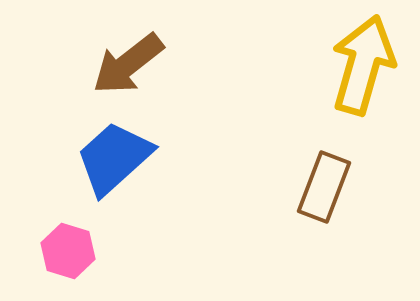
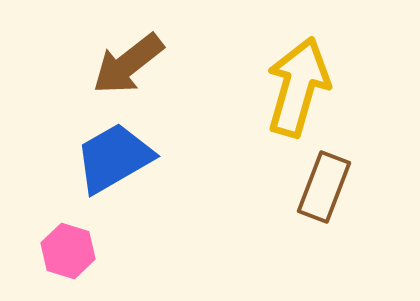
yellow arrow: moved 65 px left, 22 px down
blue trapezoid: rotated 12 degrees clockwise
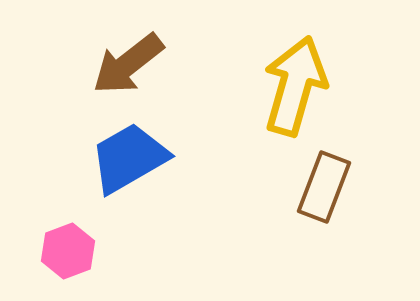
yellow arrow: moved 3 px left, 1 px up
blue trapezoid: moved 15 px right
pink hexagon: rotated 22 degrees clockwise
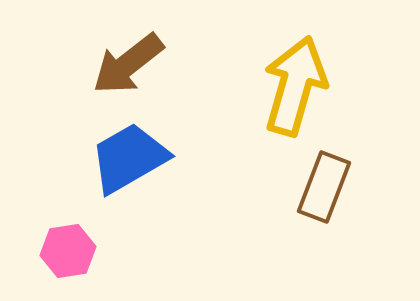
pink hexagon: rotated 12 degrees clockwise
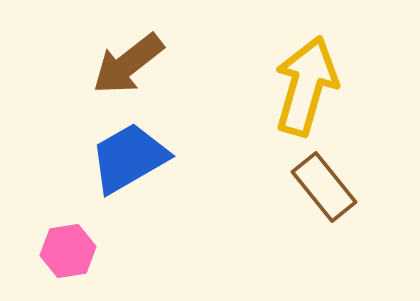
yellow arrow: moved 11 px right
brown rectangle: rotated 60 degrees counterclockwise
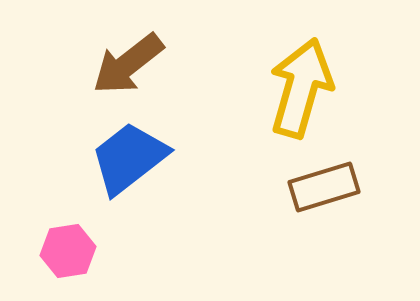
yellow arrow: moved 5 px left, 2 px down
blue trapezoid: rotated 8 degrees counterclockwise
brown rectangle: rotated 68 degrees counterclockwise
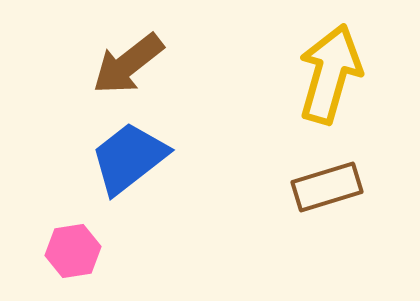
yellow arrow: moved 29 px right, 14 px up
brown rectangle: moved 3 px right
pink hexagon: moved 5 px right
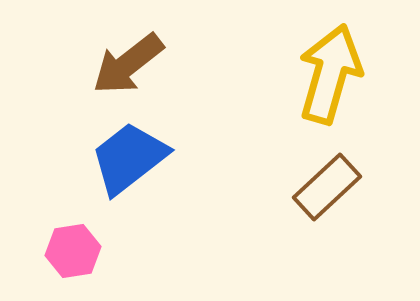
brown rectangle: rotated 26 degrees counterclockwise
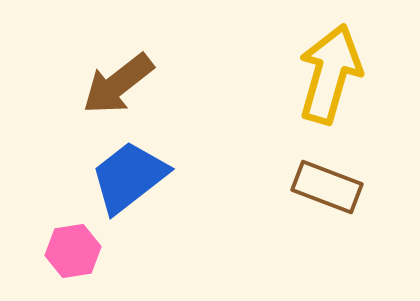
brown arrow: moved 10 px left, 20 px down
blue trapezoid: moved 19 px down
brown rectangle: rotated 64 degrees clockwise
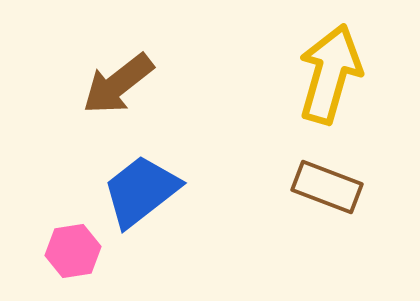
blue trapezoid: moved 12 px right, 14 px down
